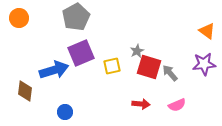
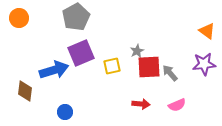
red square: rotated 20 degrees counterclockwise
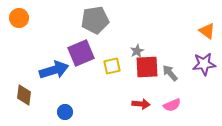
gray pentagon: moved 19 px right, 3 px down; rotated 20 degrees clockwise
red square: moved 2 px left
brown diamond: moved 1 px left, 4 px down
pink semicircle: moved 5 px left
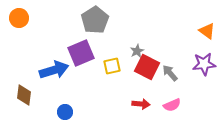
gray pentagon: rotated 24 degrees counterclockwise
red square: rotated 30 degrees clockwise
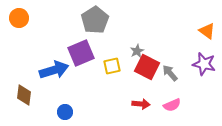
purple star: rotated 20 degrees clockwise
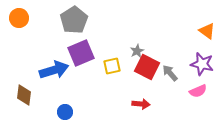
gray pentagon: moved 21 px left
purple star: moved 2 px left
pink semicircle: moved 26 px right, 14 px up
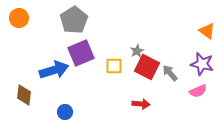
yellow square: moved 2 px right; rotated 12 degrees clockwise
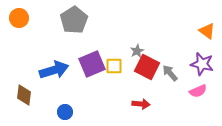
purple square: moved 11 px right, 11 px down
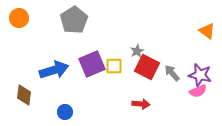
purple star: moved 2 px left, 11 px down
gray arrow: moved 2 px right
